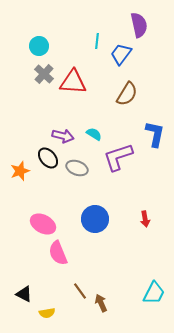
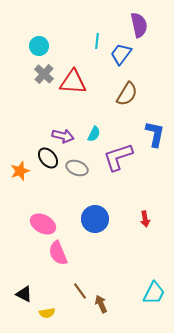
cyan semicircle: rotated 84 degrees clockwise
brown arrow: moved 1 px down
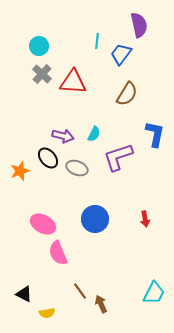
gray cross: moved 2 px left
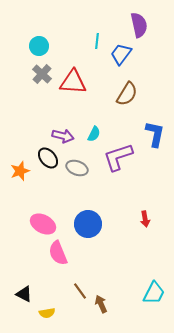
blue circle: moved 7 px left, 5 px down
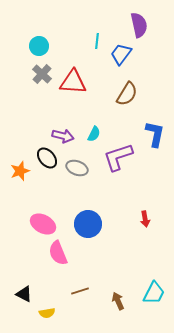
black ellipse: moved 1 px left
brown line: rotated 72 degrees counterclockwise
brown arrow: moved 17 px right, 3 px up
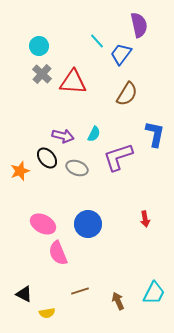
cyan line: rotated 49 degrees counterclockwise
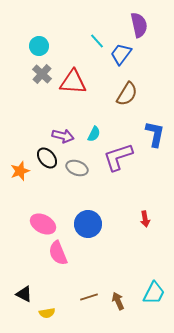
brown line: moved 9 px right, 6 px down
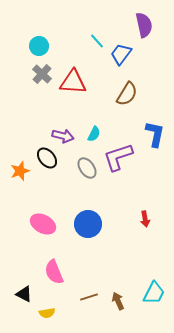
purple semicircle: moved 5 px right
gray ellipse: moved 10 px right; rotated 35 degrees clockwise
pink semicircle: moved 4 px left, 19 px down
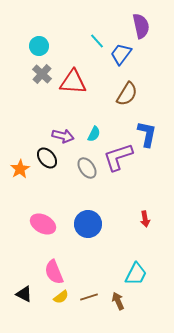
purple semicircle: moved 3 px left, 1 px down
blue L-shape: moved 8 px left
orange star: moved 2 px up; rotated 12 degrees counterclockwise
cyan trapezoid: moved 18 px left, 19 px up
yellow semicircle: moved 14 px right, 16 px up; rotated 28 degrees counterclockwise
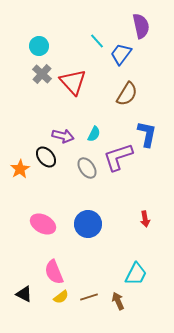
red triangle: rotated 44 degrees clockwise
black ellipse: moved 1 px left, 1 px up
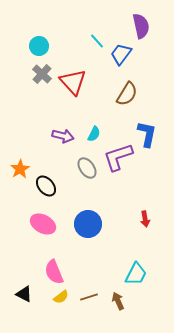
black ellipse: moved 29 px down
